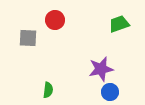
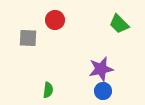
green trapezoid: rotated 115 degrees counterclockwise
blue circle: moved 7 px left, 1 px up
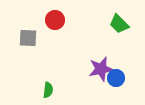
blue circle: moved 13 px right, 13 px up
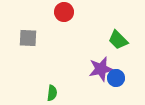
red circle: moved 9 px right, 8 px up
green trapezoid: moved 1 px left, 16 px down
green semicircle: moved 4 px right, 3 px down
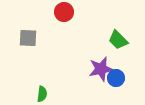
green semicircle: moved 10 px left, 1 px down
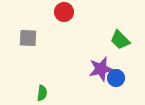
green trapezoid: moved 2 px right
green semicircle: moved 1 px up
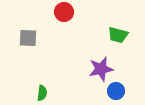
green trapezoid: moved 2 px left, 5 px up; rotated 30 degrees counterclockwise
blue circle: moved 13 px down
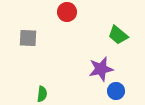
red circle: moved 3 px right
green trapezoid: rotated 25 degrees clockwise
green semicircle: moved 1 px down
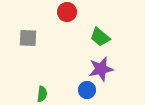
green trapezoid: moved 18 px left, 2 px down
blue circle: moved 29 px left, 1 px up
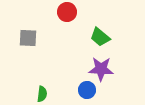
purple star: rotated 15 degrees clockwise
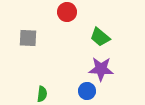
blue circle: moved 1 px down
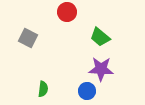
gray square: rotated 24 degrees clockwise
green semicircle: moved 1 px right, 5 px up
